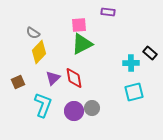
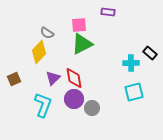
gray semicircle: moved 14 px right
brown square: moved 4 px left, 3 px up
purple circle: moved 12 px up
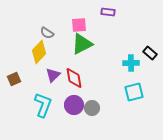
purple triangle: moved 3 px up
purple circle: moved 6 px down
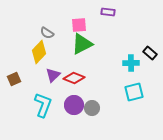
red diamond: rotated 60 degrees counterclockwise
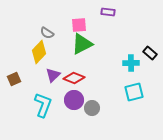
purple circle: moved 5 px up
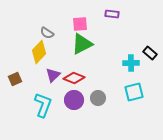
purple rectangle: moved 4 px right, 2 px down
pink square: moved 1 px right, 1 px up
brown square: moved 1 px right
gray circle: moved 6 px right, 10 px up
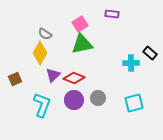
pink square: rotated 28 degrees counterclockwise
gray semicircle: moved 2 px left, 1 px down
green triangle: rotated 15 degrees clockwise
yellow diamond: moved 1 px right, 1 px down; rotated 15 degrees counterclockwise
cyan square: moved 11 px down
cyan L-shape: moved 1 px left
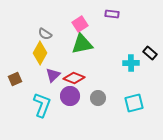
purple circle: moved 4 px left, 4 px up
